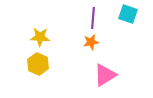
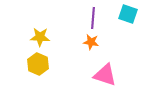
orange star: rotated 21 degrees clockwise
pink triangle: rotated 50 degrees clockwise
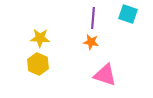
yellow star: moved 1 px down
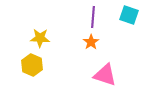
cyan square: moved 1 px right, 1 px down
purple line: moved 1 px up
orange star: rotated 28 degrees clockwise
yellow hexagon: moved 6 px left, 1 px down
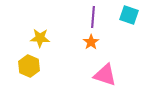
yellow hexagon: moved 3 px left, 1 px down
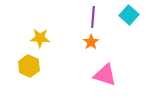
cyan square: rotated 24 degrees clockwise
